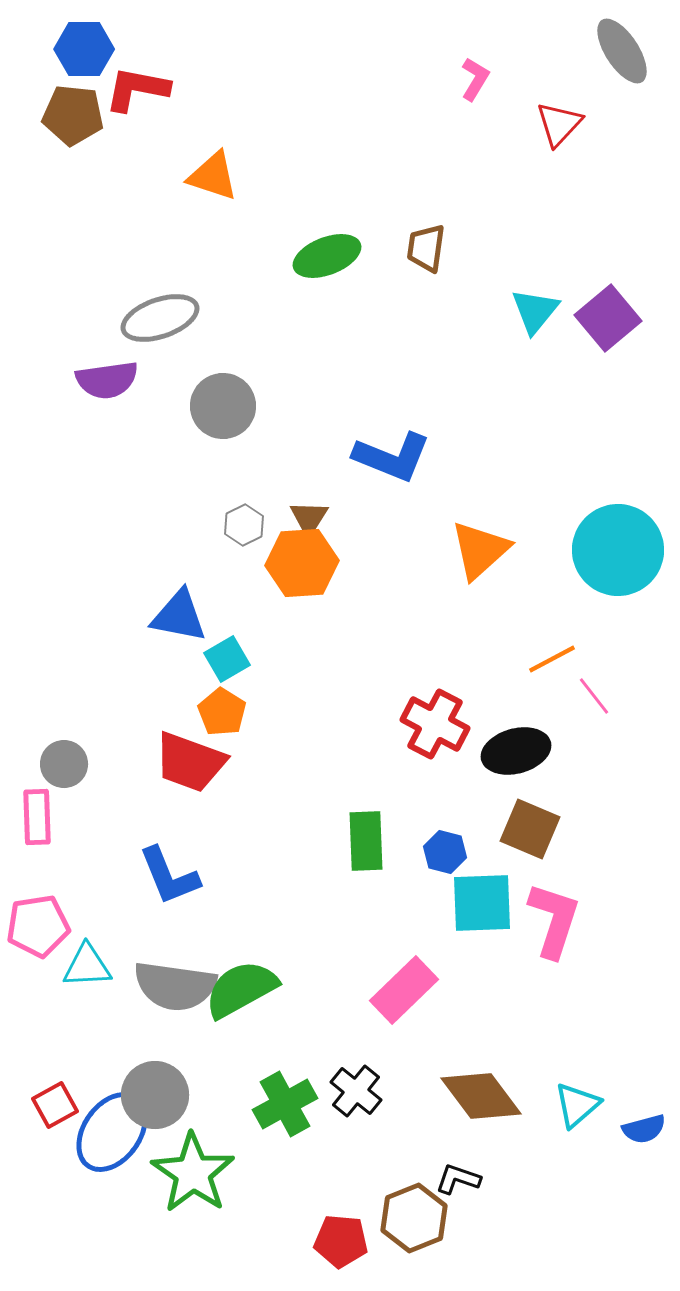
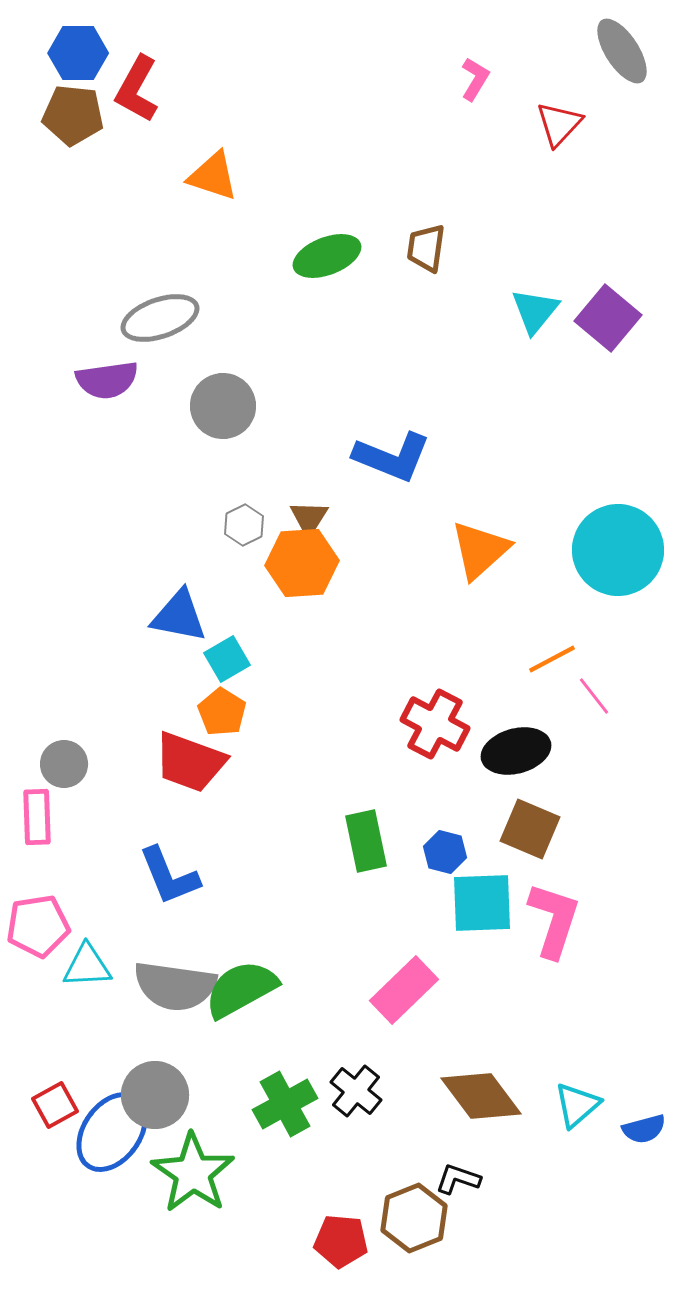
blue hexagon at (84, 49): moved 6 px left, 4 px down
red L-shape at (137, 89): rotated 72 degrees counterclockwise
purple square at (608, 318): rotated 10 degrees counterclockwise
green rectangle at (366, 841): rotated 10 degrees counterclockwise
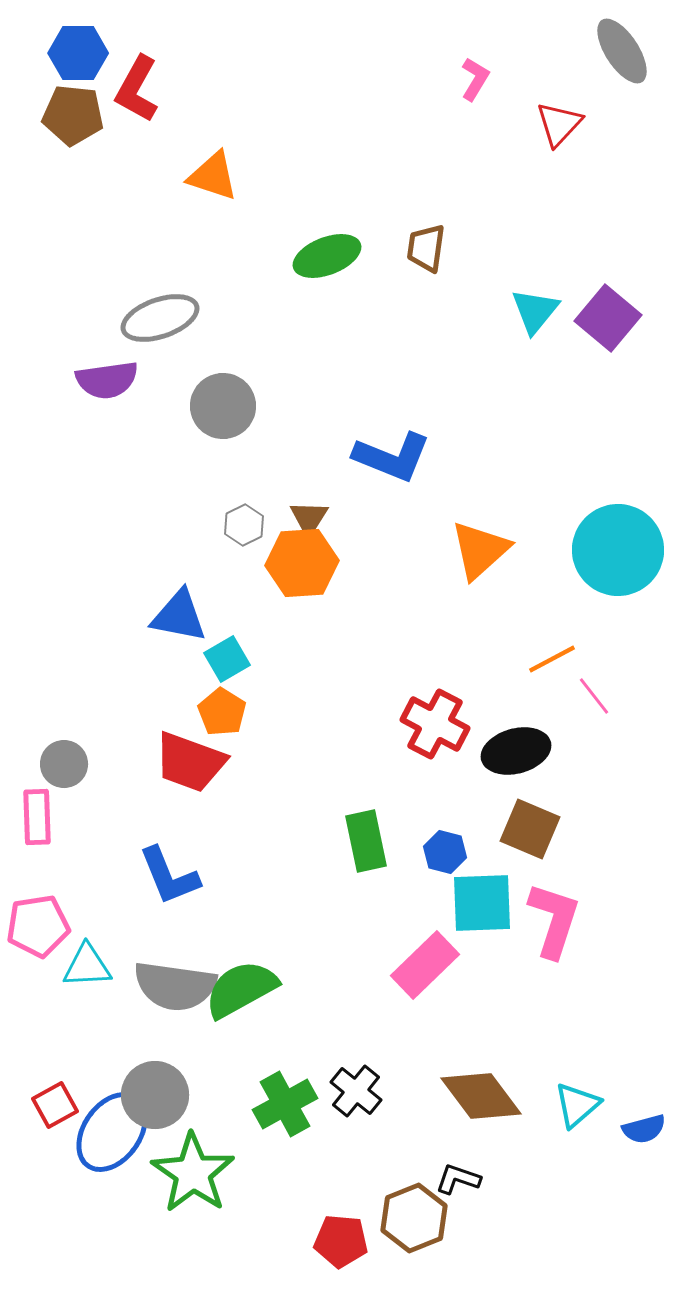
pink rectangle at (404, 990): moved 21 px right, 25 px up
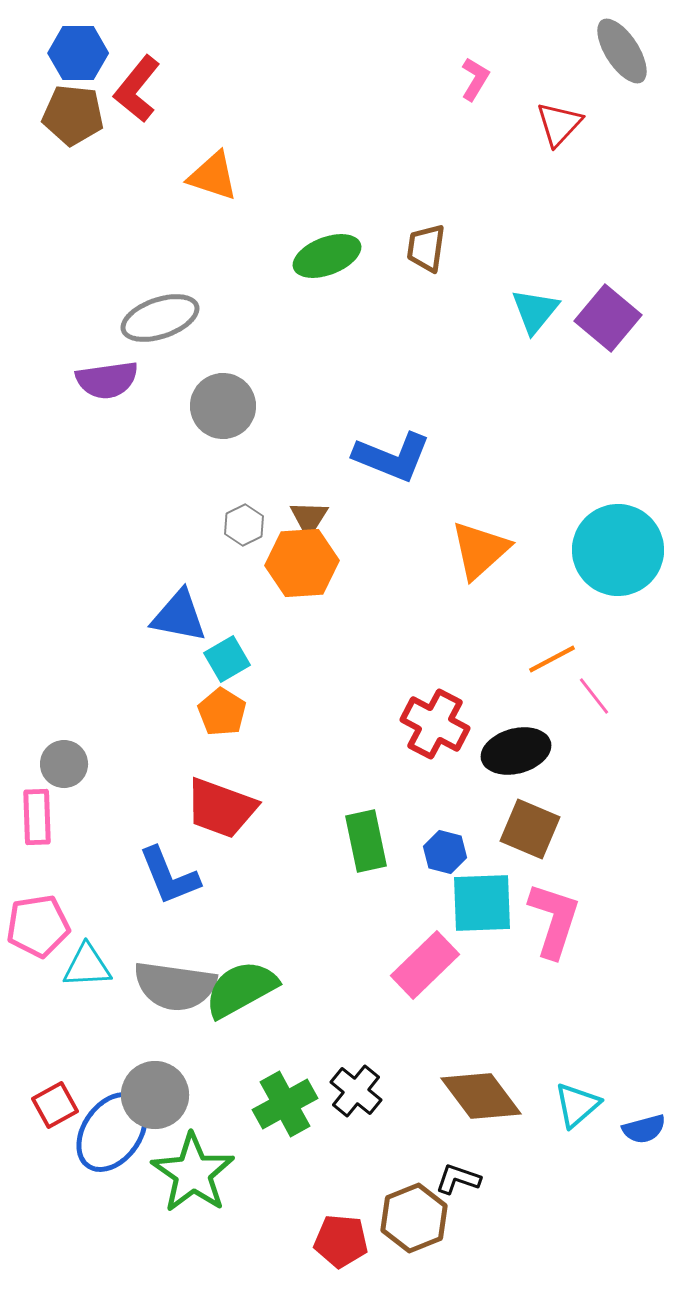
red L-shape at (137, 89): rotated 10 degrees clockwise
red trapezoid at (190, 762): moved 31 px right, 46 px down
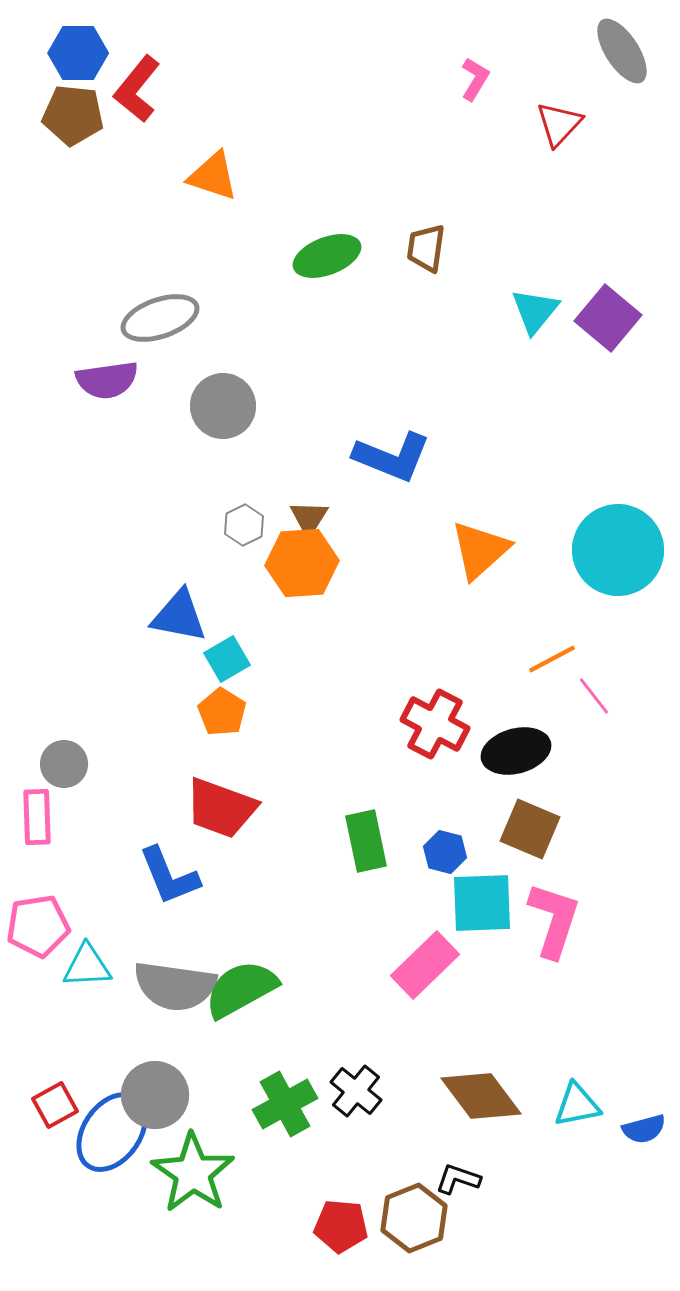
cyan triangle at (577, 1105): rotated 30 degrees clockwise
red pentagon at (341, 1241): moved 15 px up
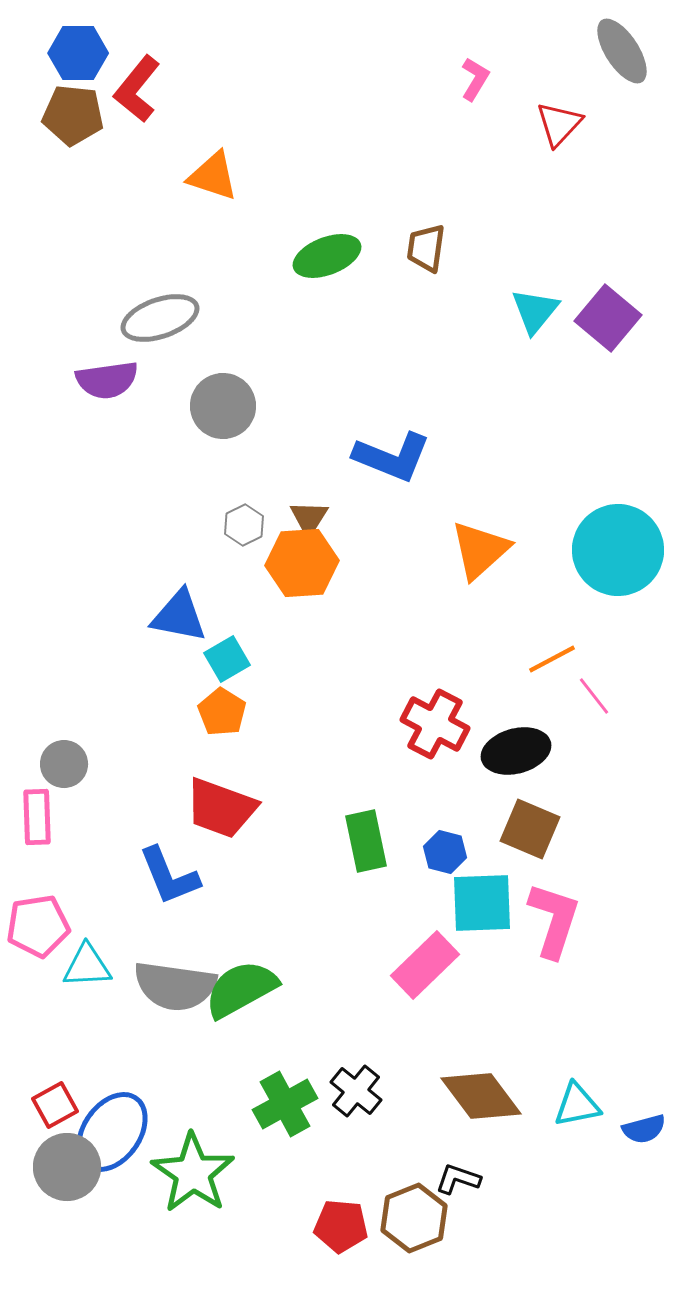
gray circle at (155, 1095): moved 88 px left, 72 px down
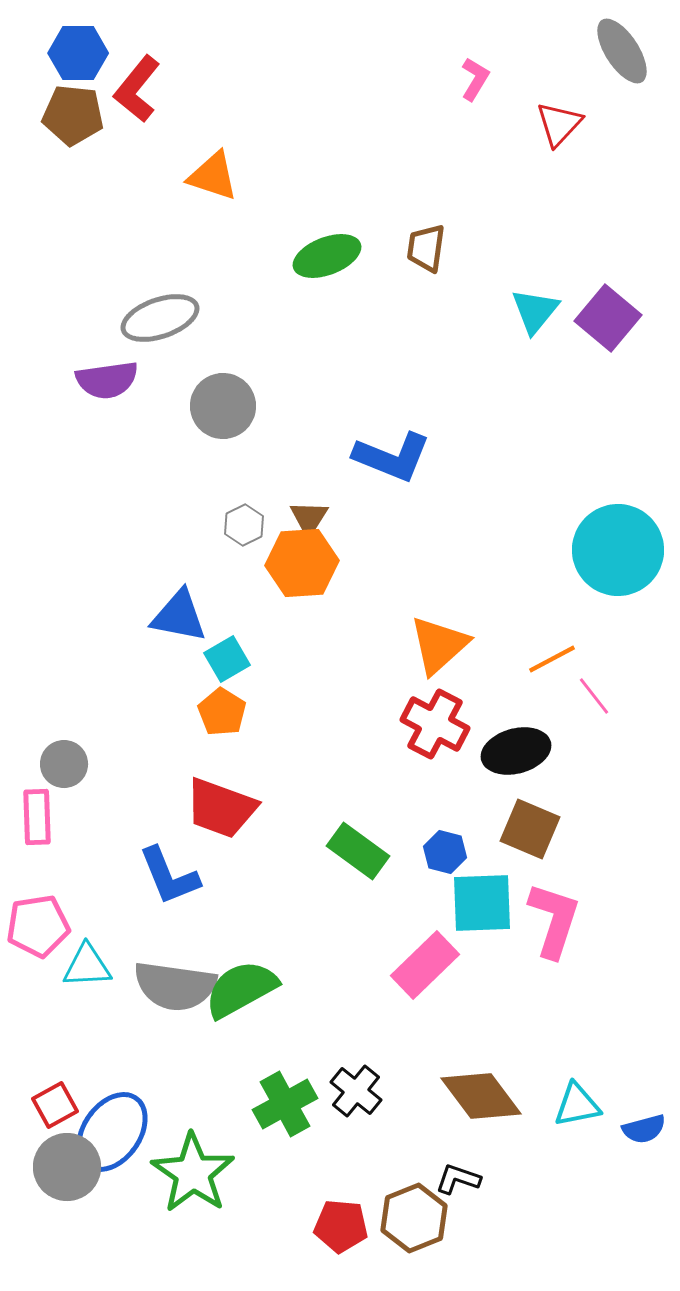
orange triangle at (480, 550): moved 41 px left, 95 px down
green rectangle at (366, 841): moved 8 px left, 10 px down; rotated 42 degrees counterclockwise
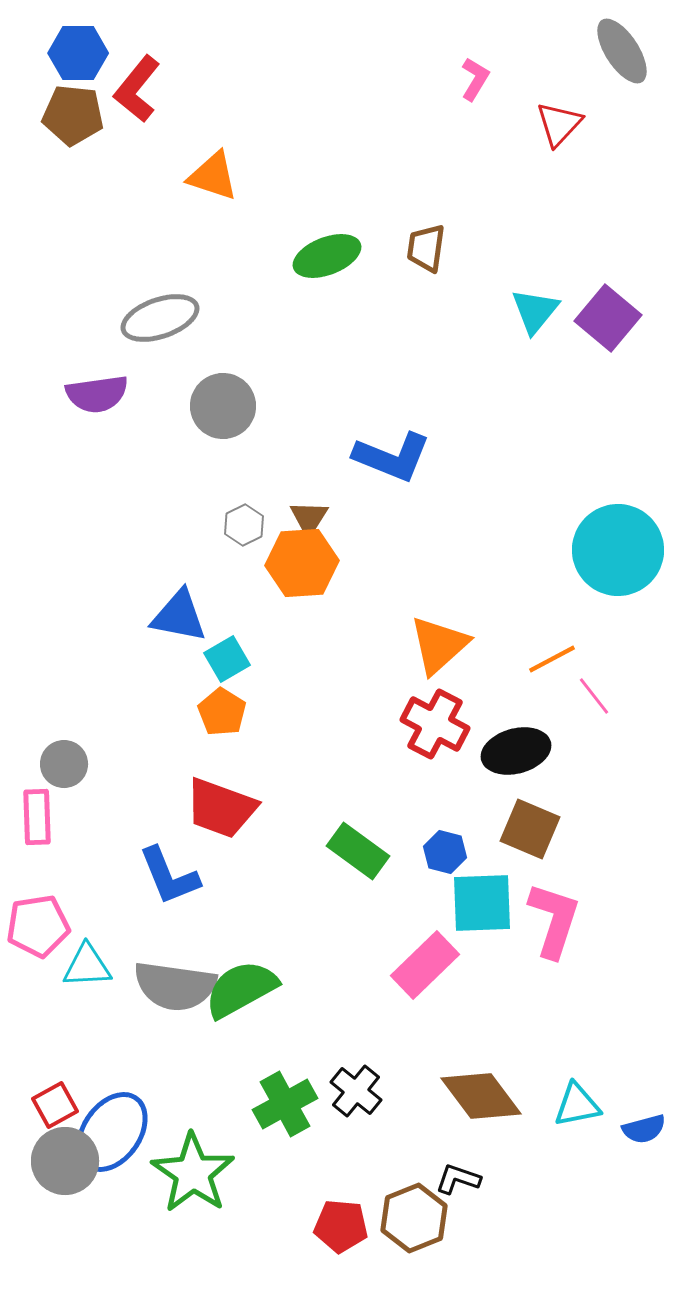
purple semicircle at (107, 380): moved 10 px left, 14 px down
gray circle at (67, 1167): moved 2 px left, 6 px up
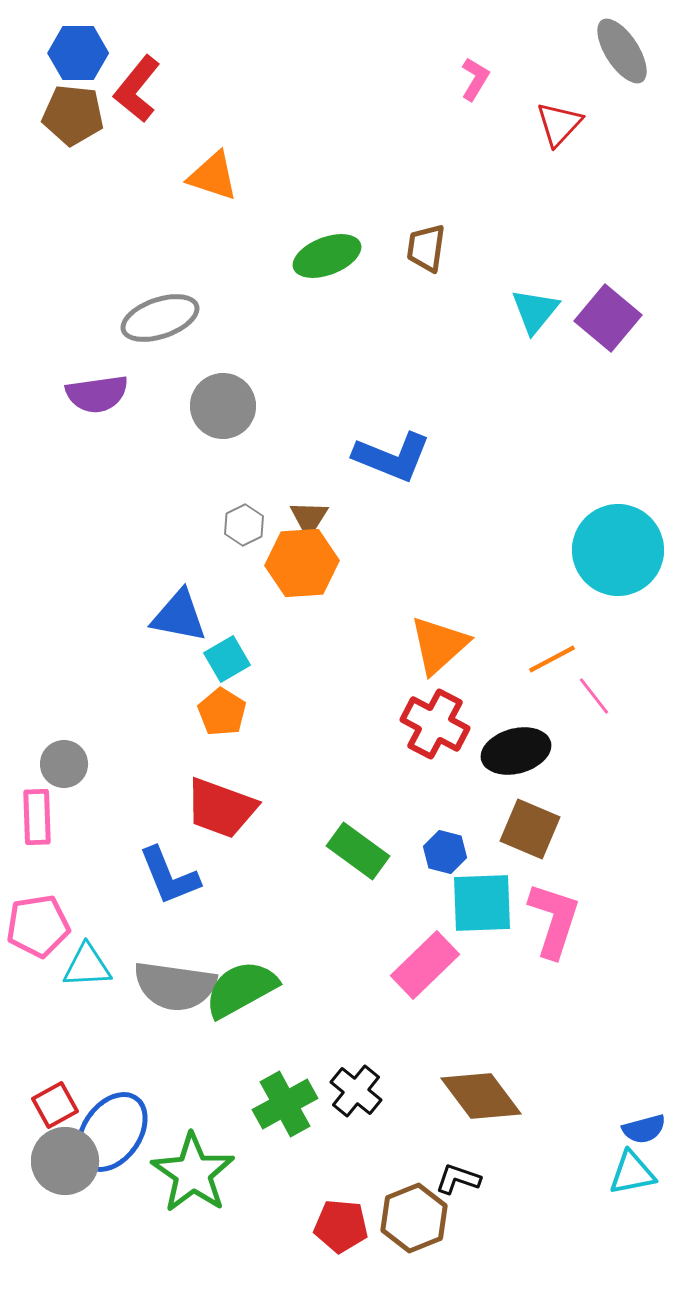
cyan triangle at (577, 1105): moved 55 px right, 68 px down
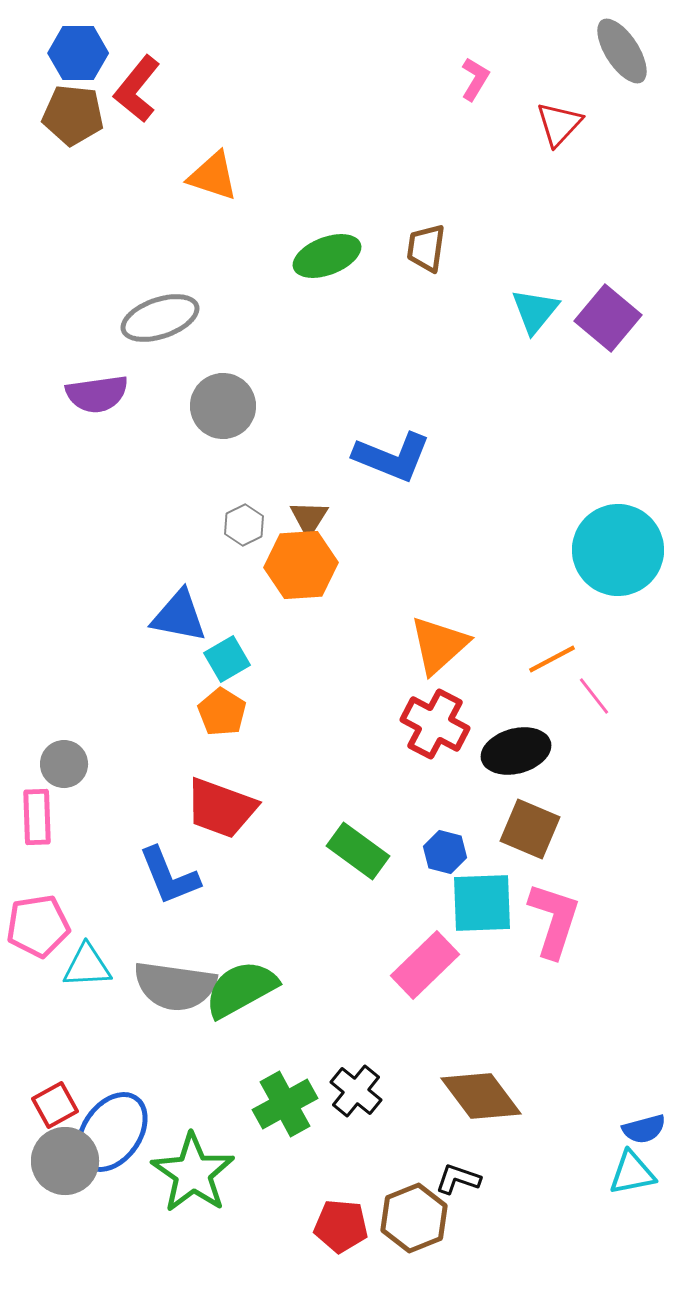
orange hexagon at (302, 563): moved 1 px left, 2 px down
